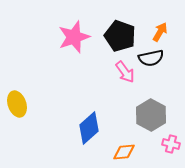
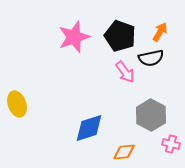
blue diamond: rotated 24 degrees clockwise
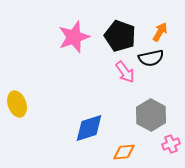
pink cross: rotated 36 degrees counterclockwise
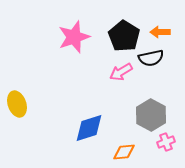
orange arrow: rotated 120 degrees counterclockwise
black pentagon: moved 4 px right; rotated 12 degrees clockwise
pink arrow: moved 4 px left; rotated 95 degrees clockwise
pink cross: moved 5 px left, 2 px up
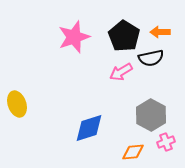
orange diamond: moved 9 px right
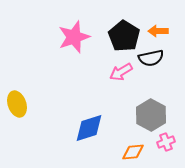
orange arrow: moved 2 px left, 1 px up
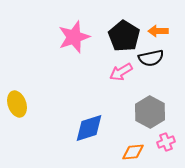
gray hexagon: moved 1 px left, 3 px up
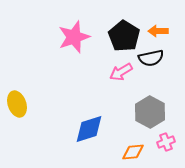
blue diamond: moved 1 px down
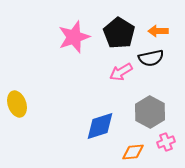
black pentagon: moved 5 px left, 3 px up
blue diamond: moved 11 px right, 3 px up
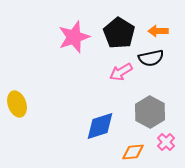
pink cross: rotated 24 degrees counterclockwise
